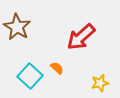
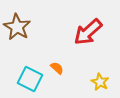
red arrow: moved 7 px right, 5 px up
cyan square: moved 3 px down; rotated 15 degrees counterclockwise
yellow star: moved 1 px up; rotated 30 degrees counterclockwise
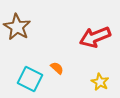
red arrow: moved 7 px right, 5 px down; rotated 20 degrees clockwise
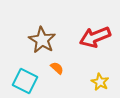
brown star: moved 25 px right, 13 px down
cyan square: moved 5 px left, 2 px down
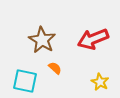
red arrow: moved 2 px left, 2 px down
orange semicircle: moved 2 px left
cyan square: rotated 15 degrees counterclockwise
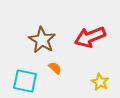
red arrow: moved 3 px left, 2 px up
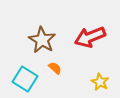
cyan square: moved 2 px up; rotated 20 degrees clockwise
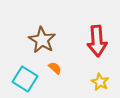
red arrow: moved 7 px right, 4 px down; rotated 72 degrees counterclockwise
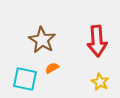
orange semicircle: moved 3 px left; rotated 72 degrees counterclockwise
cyan square: rotated 20 degrees counterclockwise
